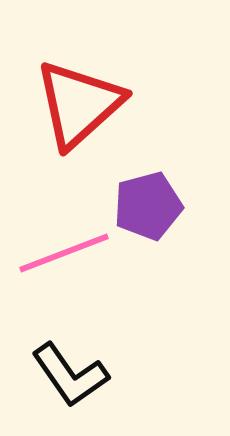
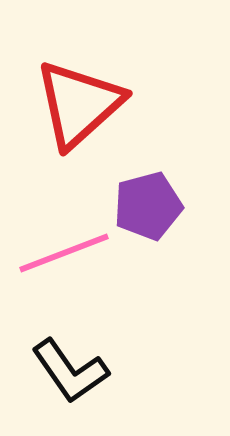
black L-shape: moved 4 px up
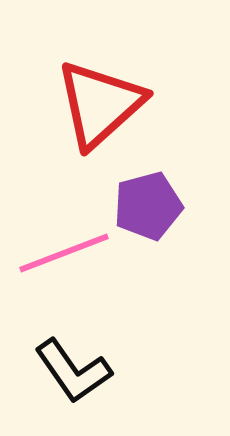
red triangle: moved 21 px right
black L-shape: moved 3 px right
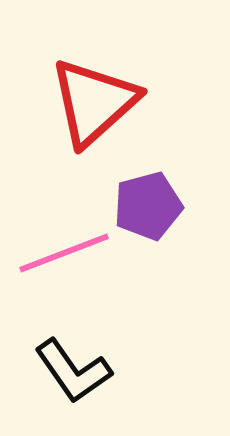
red triangle: moved 6 px left, 2 px up
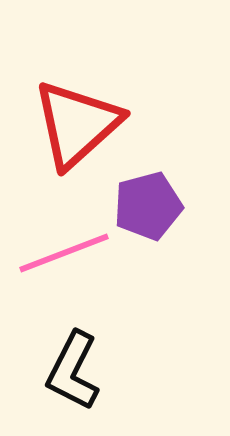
red triangle: moved 17 px left, 22 px down
black L-shape: rotated 62 degrees clockwise
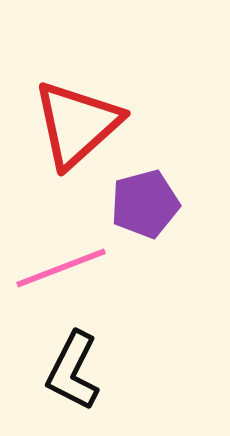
purple pentagon: moved 3 px left, 2 px up
pink line: moved 3 px left, 15 px down
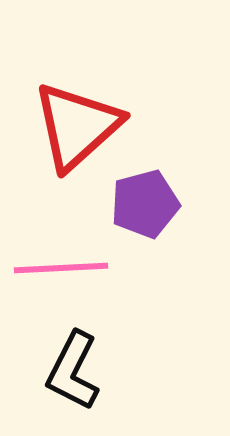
red triangle: moved 2 px down
pink line: rotated 18 degrees clockwise
